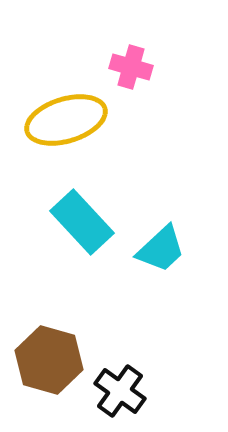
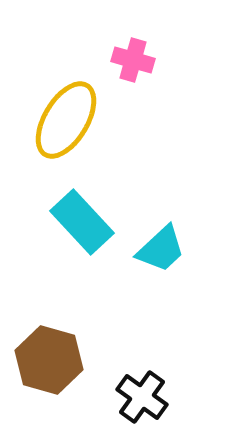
pink cross: moved 2 px right, 7 px up
yellow ellipse: rotated 42 degrees counterclockwise
black cross: moved 22 px right, 6 px down
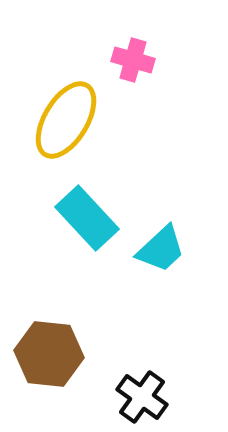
cyan rectangle: moved 5 px right, 4 px up
brown hexagon: moved 6 px up; rotated 10 degrees counterclockwise
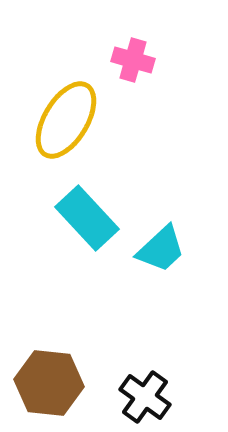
brown hexagon: moved 29 px down
black cross: moved 3 px right
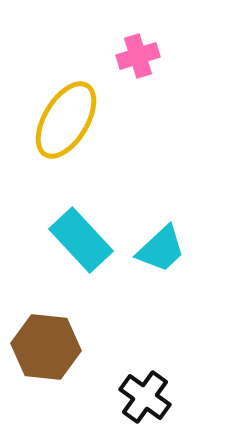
pink cross: moved 5 px right, 4 px up; rotated 33 degrees counterclockwise
cyan rectangle: moved 6 px left, 22 px down
brown hexagon: moved 3 px left, 36 px up
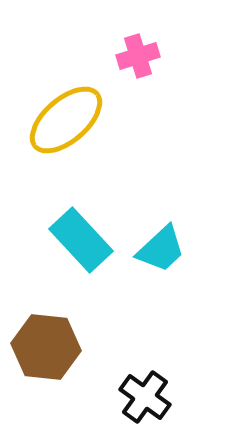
yellow ellipse: rotated 18 degrees clockwise
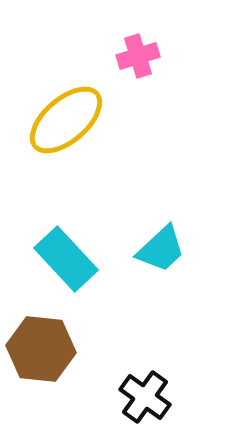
cyan rectangle: moved 15 px left, 19 px down
brown hexagon: moved 5 px left, 2 px down
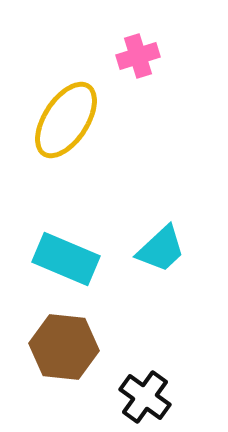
yellow ellipse: rotated 16 degrees counterclockwise
cyan rectangle: rotated 24 degrees counterclockwise
brown hexagon: moved 23 px right, 2 px up
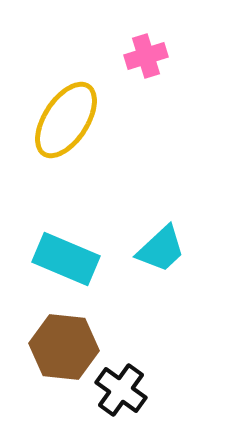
pink cross: moved 8 px right
black cross: moved 24 px left, 7 px up
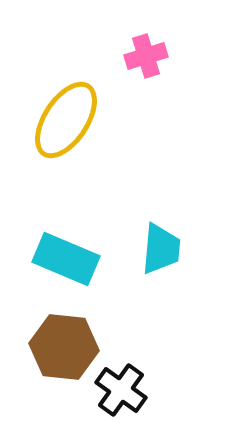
cyan trapezoid: rotated 42 degrees counterclockwise
